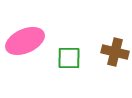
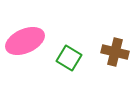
green square: rotated 30 degrees clockwise
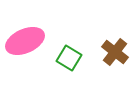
brown cross: rotated 24 degrees clockwise
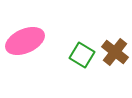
green square: moved 13 px right, 3 px up
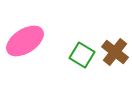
pink ellipse: rotated 9 degrees counterclockwise
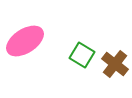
brown cross: moved 12 px down
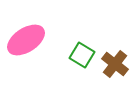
pink ellipse: moved 1 px right, 1 px up
